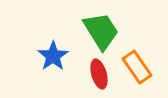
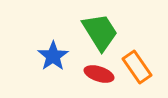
green trapezoid: moved 1 px left, 1 px down
red ellipse: rotated 56 degrees counterclockwise
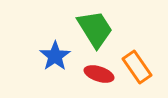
green trapezoid: moved 5 px left, 3 px up
blue star: moved 2 px right
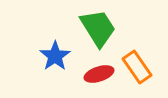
green trapezoid: moved 3 px right, 1 px up
red ellipse: rotated 36 degrees counterclockwise
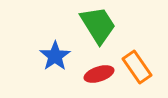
green trapezoid: moved 3 px up
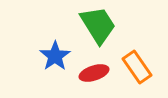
red ellipse: moved 5 px left, 1 px up
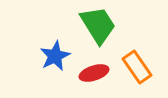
blue star: rotated 8 degrees clockwise
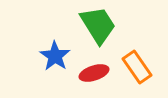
blue star: rotated 12 degrees counterclockwise
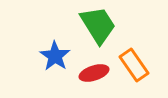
orange rectangle: moved 3 px left, 2 px up
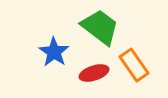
green trapezoid: moved 2 px right, 2 px down; rotated 21 degrees counterclockwise
blue star: moved 1 px left, 4 px up
